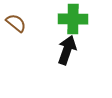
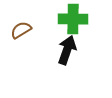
brown semicircle: moved 5 px right, 7 px down; rotated 70 degrees counterclockwise
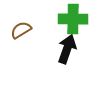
black arrow: moved 1 px up
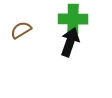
black arrow: moved 3 px right, 7 px up
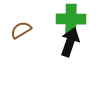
green cross: moved 2 px left
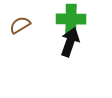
brown semicircle: moved 1 px left, 5 px up
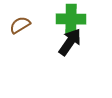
black arrow: rotated 16 degrees clockwise
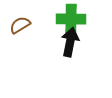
black arrow: rotated 24 degrees counterclockwise
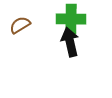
black arrow: rotated 24 degrees counterclockwise
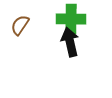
brown semicircle: rotated 25 degrees counterclockwise
